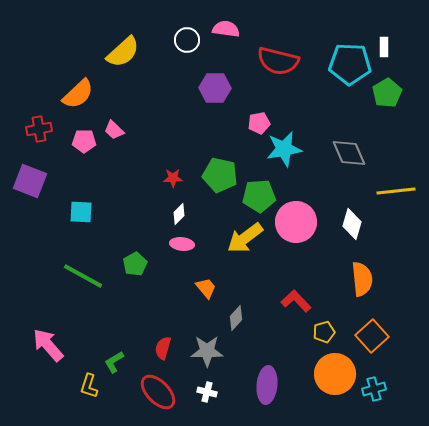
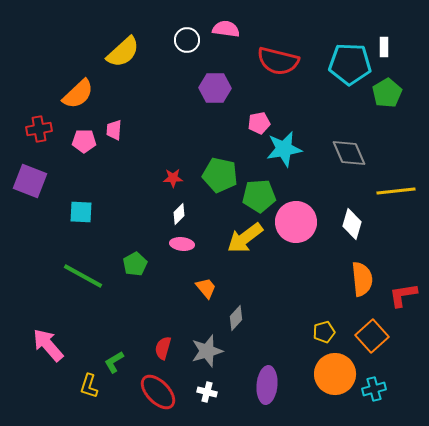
pink trapezoid at (114, 130): rotated 50 degrees clockwise
red L-shape at (296, 301): moved 107 px right, 6 px up; rotated 56 degrees counterclockwise
gray star at (207, 351): rotated 16 degrees counterclockwise
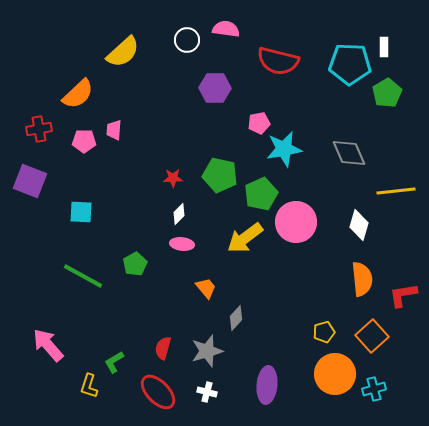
green pentagon at (259, 196): moved 2 px right, 2 px up; rotated 20 degrees counterclockwise
white diamond at (352, 224): moved 7 px right, 1 px down
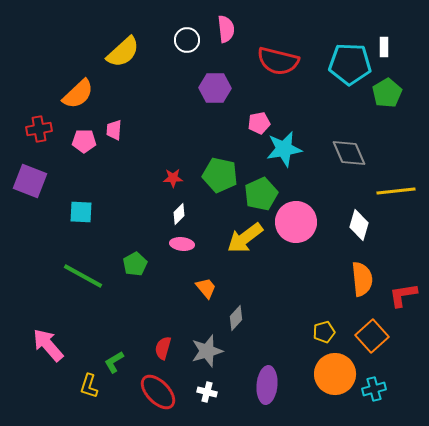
pink semicircle at (226, 29): rotated 76 degrees clockwise
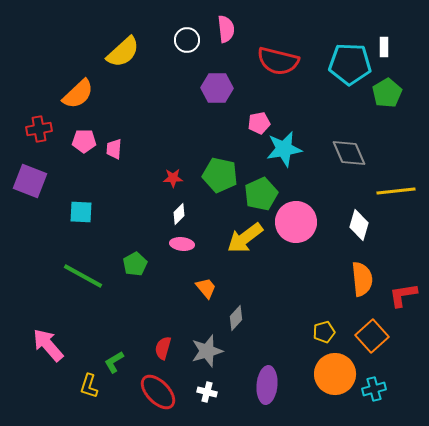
purple hexagon at (215, 88): moved 2 px right
pink trapezoid at (114, 130): moved 19 px down
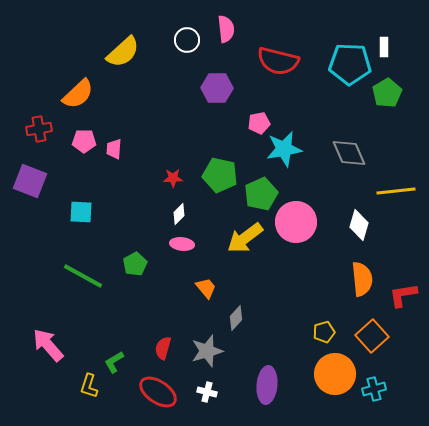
red ellipse at (158, 392): rotated 12 degrees counterclockwise
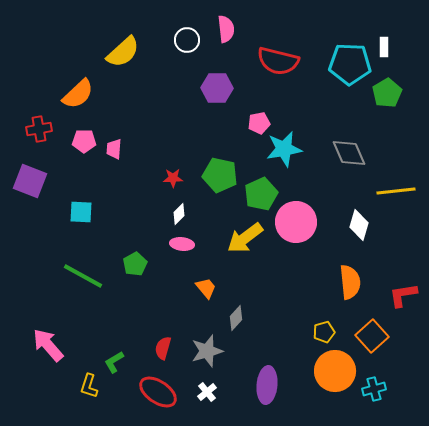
orange semicircle at (362, 279): moved 12 px left, 3 px down
orange circle at (335, 374): moved 3 px up
white cross at (207, 392): rotated 36 degrees clockwise
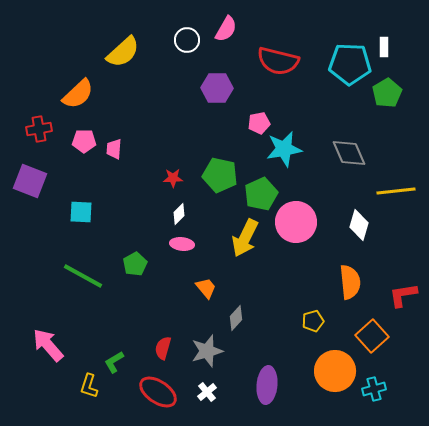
pink semicircle at (226, 29): rotated 36 degrees clockwise
yellow arrow at (245, 238): rotated 27 degrees counterclockwise
yellow pentagon at (324, 332): moved 11 px left, 11 px up
